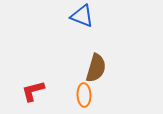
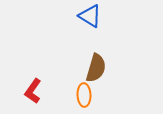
blue triangle: moved 8 px right; rotated 10 degrees clockwise
red L-shape: rotated 40 degrees counterclockwise
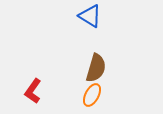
orange ellipse: moved 8 px right; rotated 30 degrees clockwise
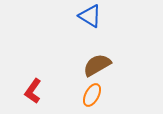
brown semicircle: moved 1 px right, 3 px up; rotated 136 degrees counterclockwise
